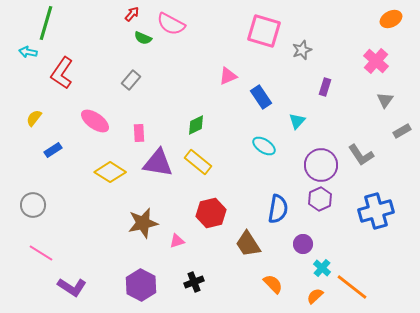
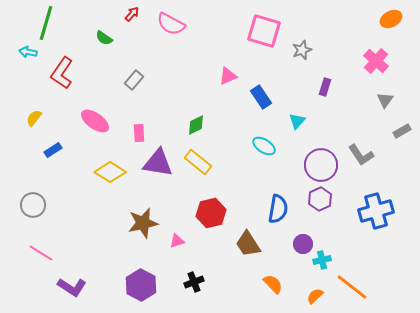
green semicircle at (143, 38): moved 39 px left; rotated 12 degrees clockwise
gray rectangle at (131, 80): moved 3 px right
cyan cross at (322, 268): moved 8 px up; rotated 36 degrees clockwise
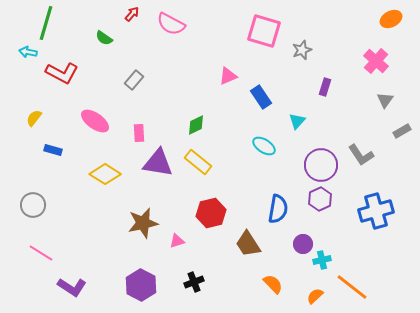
red L-shape at (62, 73): rotated 96 degrees counterclockwise
blue rectangle at (53, 150): rotated 48 degrees clockwise
yellow diamond at (110, 172): moved 5 px left, 2 px down
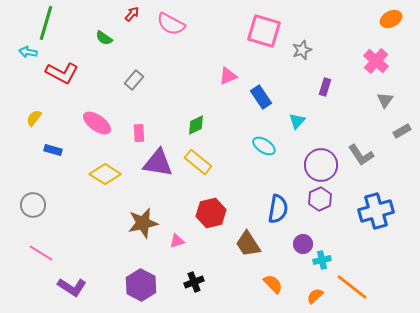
pink ellipse at (95, 121): moved 2 px right, 2 px down
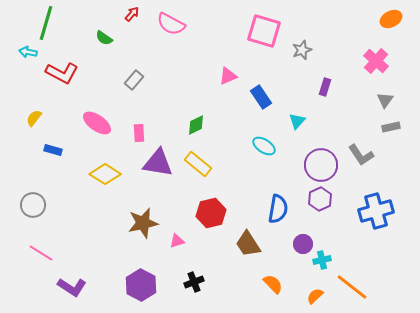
gray rectangle at (402, 131): moved 11 px left, 4 px up; rotated 18 degrees clockwise
yellow rectangle at (198, 162): moved 2 px down
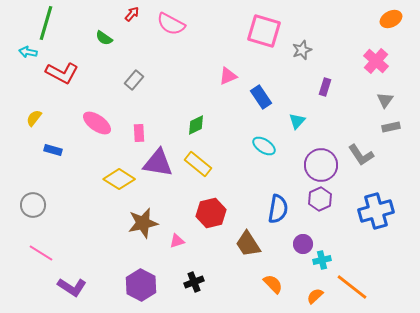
yellow diamond at (105, 174): moved 14 px right, 5 px down
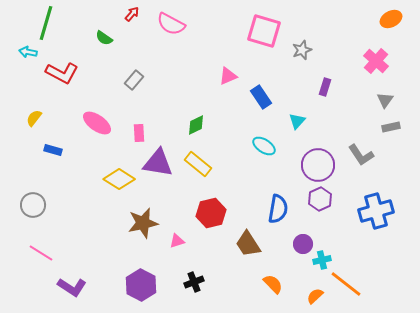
purple circle at (321, 165): moved 3 px left
orange line at (352, 287): moved 6 px left, 3 px up
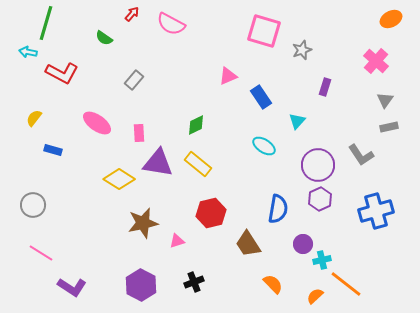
gray rectangle at (391, 127): moved 2 px left
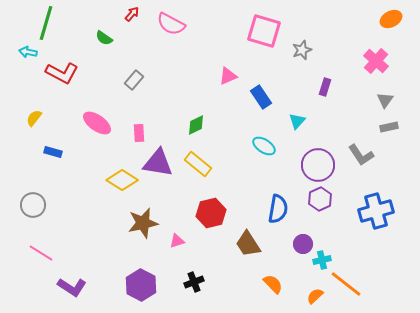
blue rectangle at (53, 150): moved 2 px down
yellow diamond at (119, 179): moved 3 px right, 1 px down
